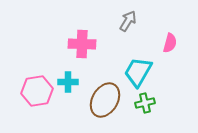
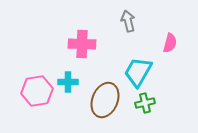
gray arrow: rotated 45 degrees counterclockwise
brown ellipse: rotated 8 degrees counterclockwise
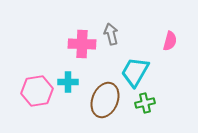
gray arrow: moved 17 px left, 13 px down
pink semicircle: moved 2 px up
cyan trapezoid: moved 3 px left
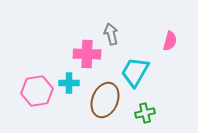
pink cross: moved 5 px right, 10 px down
cyan cross: moved 1 px right, 1 px down
green cross: moved 10 px down
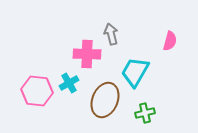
cyan cross: rotated 30 degrees counterclockwise
pink hexagon: rotated 16 degrees clockwise
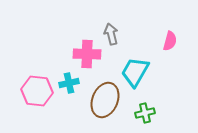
cyan cross: rotated 18 degrees clockwise
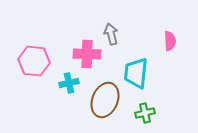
pink semicircle: rotated 18 degrees counterclockwise
cyan trapezoid: moved 1 px right, 1 px down; rotated 24 degrees counterclockwise
pink hexagon: moved 3 px left, 30 px up
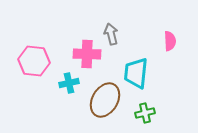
brown ellipse: rotated 8 degrees clockwise
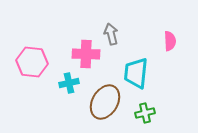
pink cross: moved 1 px left
pink hexagon: moved 2 px left, 1 px down
brown ellipse: moved 2 px down
